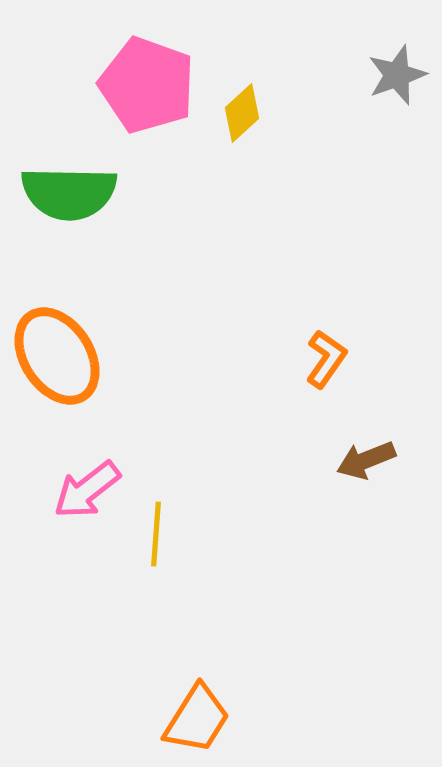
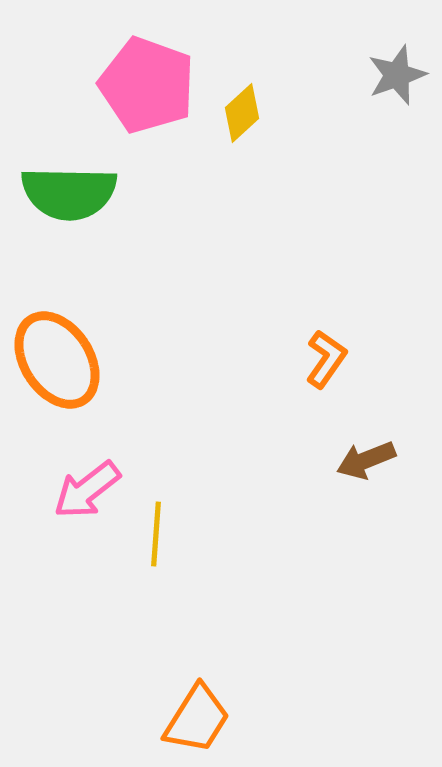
orange ellipse: moved 4 px down
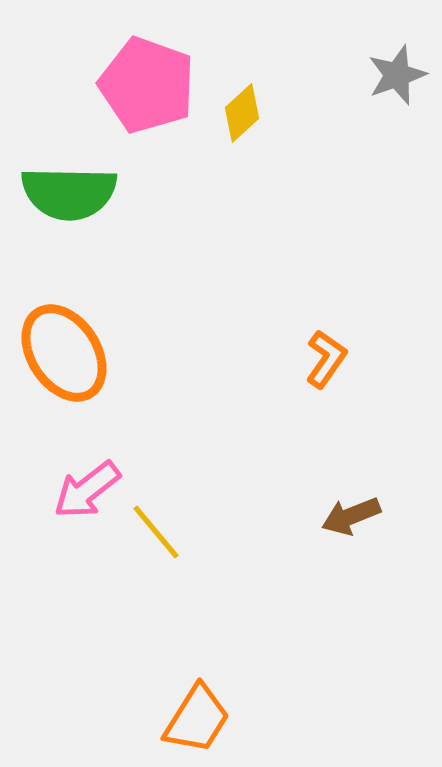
orange ellipse: moved 7 px right, 7 px up
brown arrow: moved 15 px left, 56 px down
yellow line: moved 2 px up; rotated 44 degrees counterclockwise
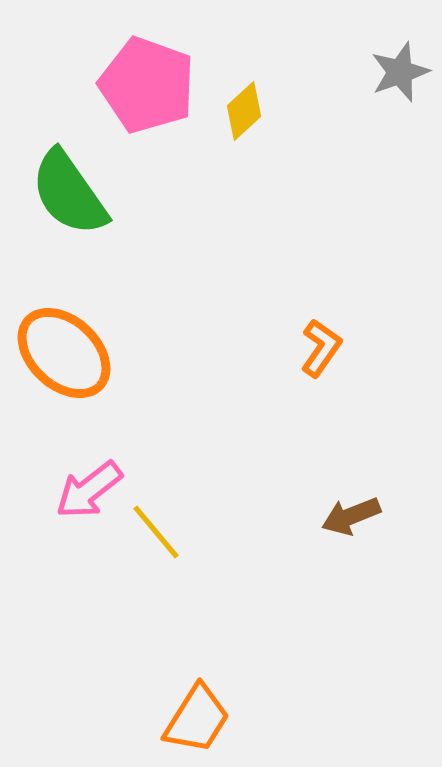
gray star: moved 3 px right, 3 px up
yellow diamond: moved 2 px right, 2 px up
green semicircle: rotated 54 degrees clockwise
orange ellipse: rotated 14 degrees counterclockwise
orange L-shape: moved 5 px left, 11 px up
pink arrow: moved 2 px right
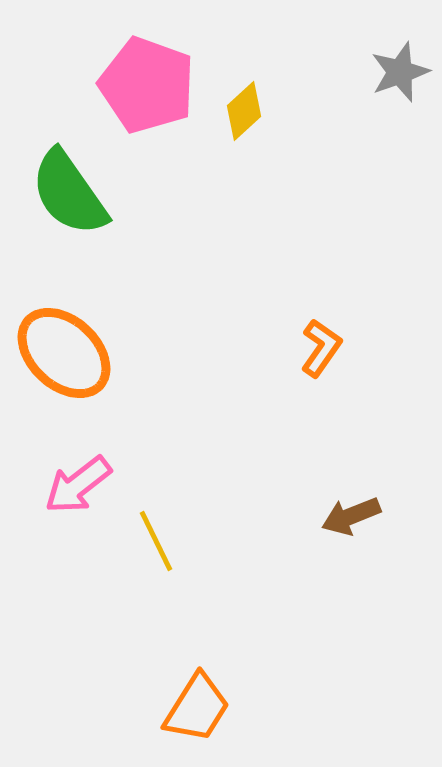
pink arrow: moved 11 px left, 5 px up
yellow line: moved 9 px down; rotated 14 degrees clockwise
orange trapezoid: moved 11 px up
